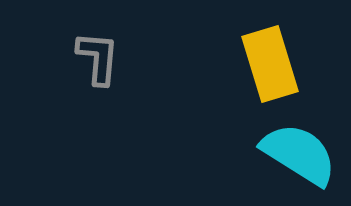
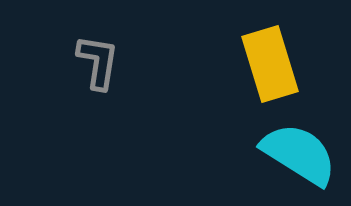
gray L-shape: moved 4 px down; rotated 4 degrees clockwise
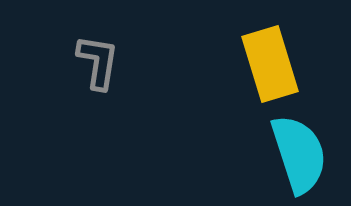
cyan semicircle: rotated 40 degrees clockwise
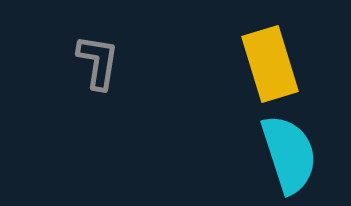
cyan semicircle: moved 10 px left
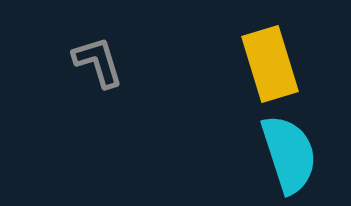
gray L-shape: rotated 26 degrees counterclockwise
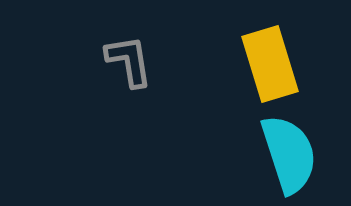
gray L-shape: moved 31 px right, 1 px up; rotated 8 degrees clockwise
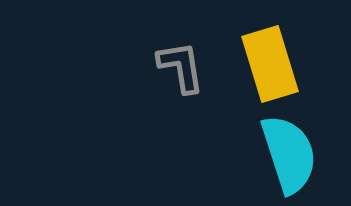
gray L-shape: moved 52 px right, 6 px down
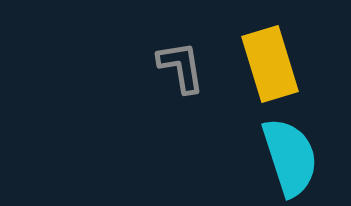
cyan semicircle: moved 1 px right, 3 px down
